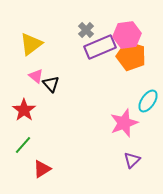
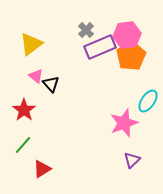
orange pentagon: rotated 24 degrees clockwise
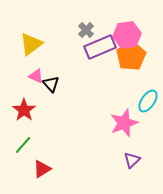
pink triangle: rotated 14 degrees counterclockwise
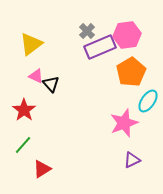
gray cross: moved 1 px right, 1 px down
orange pentagon: moved 16 px down
purple triangle: rotated 18 degrees clockwise
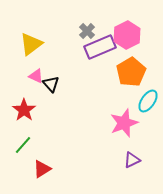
pink hexagon: rotated 20 degrees counterclockwise
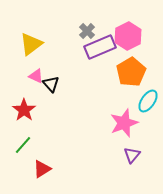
pink hexagon: moved 1 px right, 1 px down
purple triangle: moved 5 px up; rotated 24 degrees counterclockwise
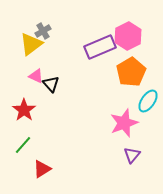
gray cross: moved 44 px left; rotated 14 degrees clockwise
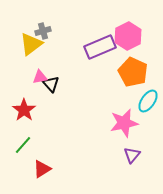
gray cross: rotated 14 degrees clockwise
orange pentagon: moved 2 px right; rotated 16 degrees counterclockwise
pink triangle: moved 4 px right, 1 px down; rotated 35 degrees counterclockwise
pink star: rotated 8 degrees clockwise
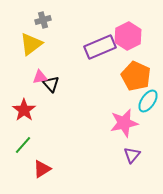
gray cross: moved 11 px up
orange pentagon: moved 3 px right, 4 px down
